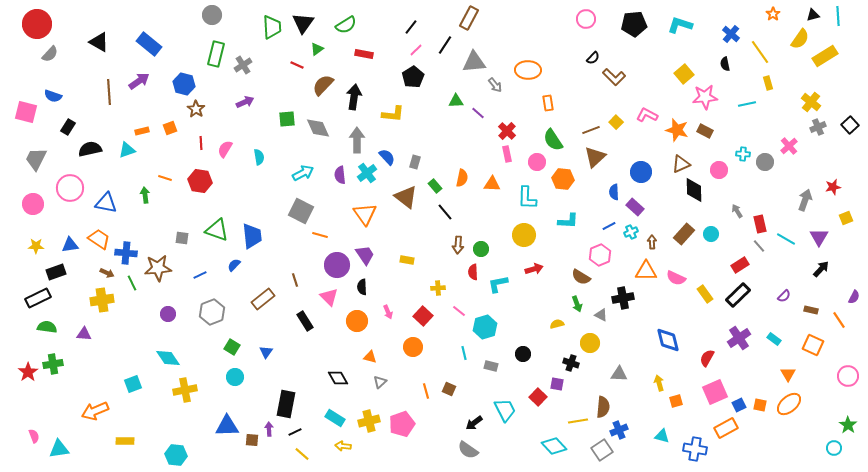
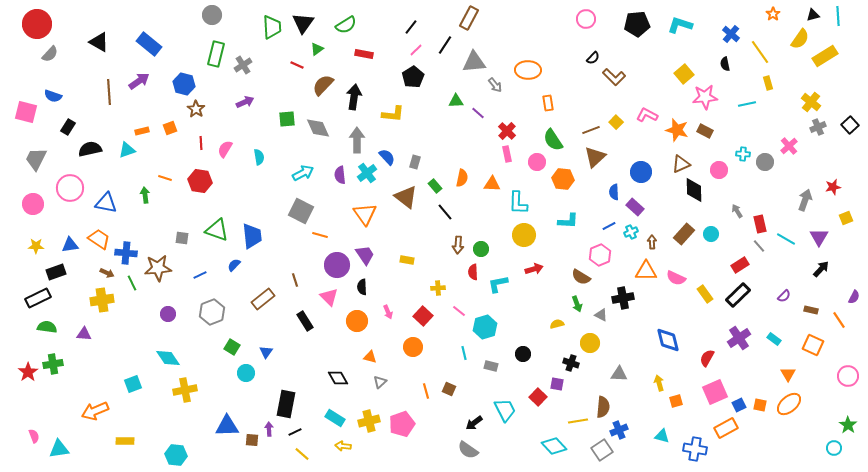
black pentagon at (634, 24): moved 3 px right
cyan L-shape at (527, 198): moved 9 px left, 5 px down
cyan circle at (235, 377): moved 11 px right, 4 px up
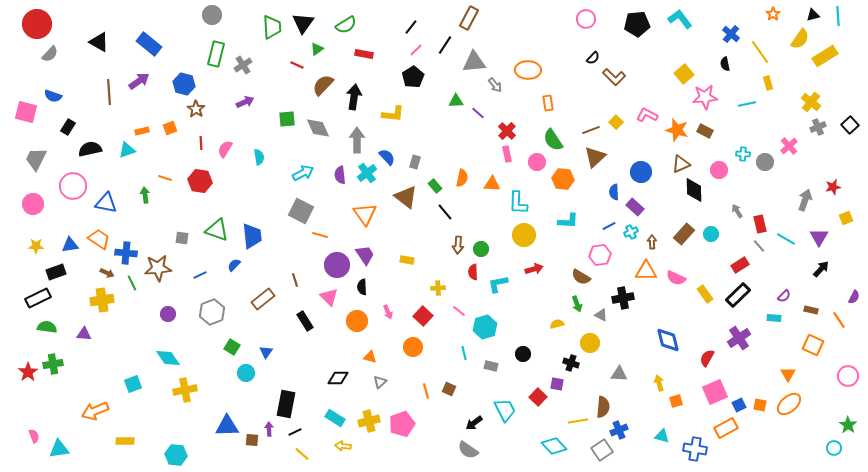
cyan L-shape at (680, 25): moved 6 px up; rotated 35 degrees clockwise
pink circle at (70, 188): moved 3 px right, 2 px up
pink hexagon at (600, 255): rotated 15 degrees clockwise
cyan rectangle at (774, 339): moved 21 px up; rotated 32 degrees counterclockwise
black diamond at (338, 378): rotated 60 degrees counterclockwise
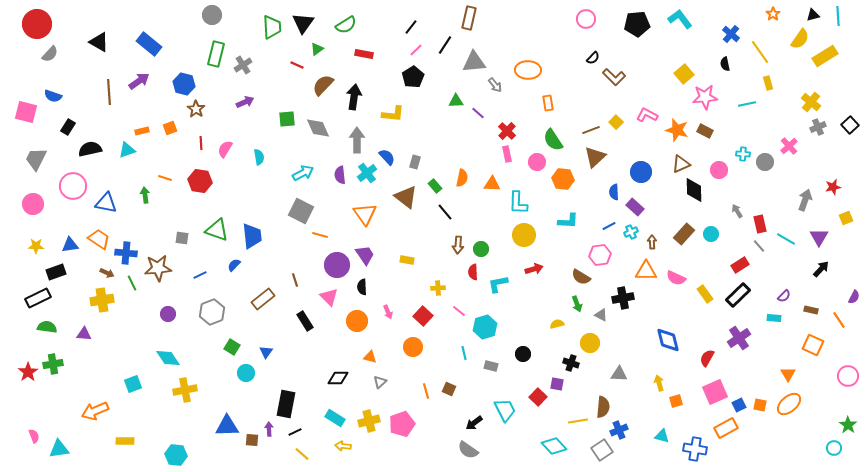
brown rectangle at (469, 18): rotated 15 degrees counterclockwise
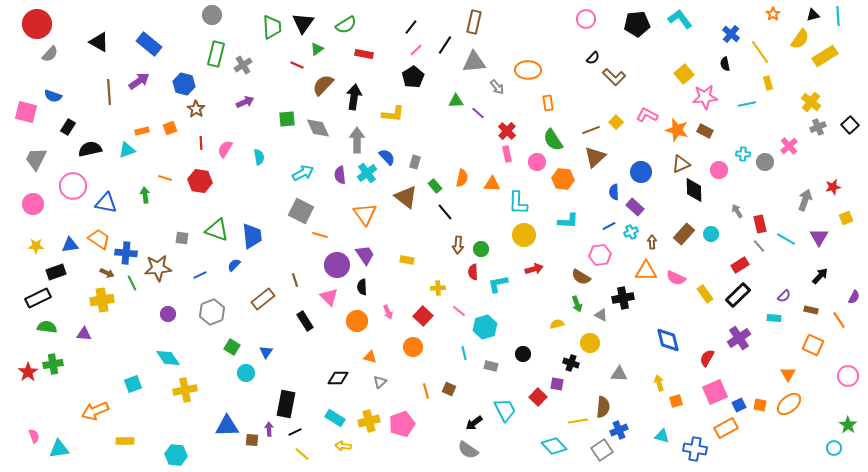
brown rectangle at (469, 18): moved 5 px right, 4 px down
gray arrow at (495, 85): moved 2 px right, 2 px down
black arrow at (821, 269): moved 1 px left, 7 px down
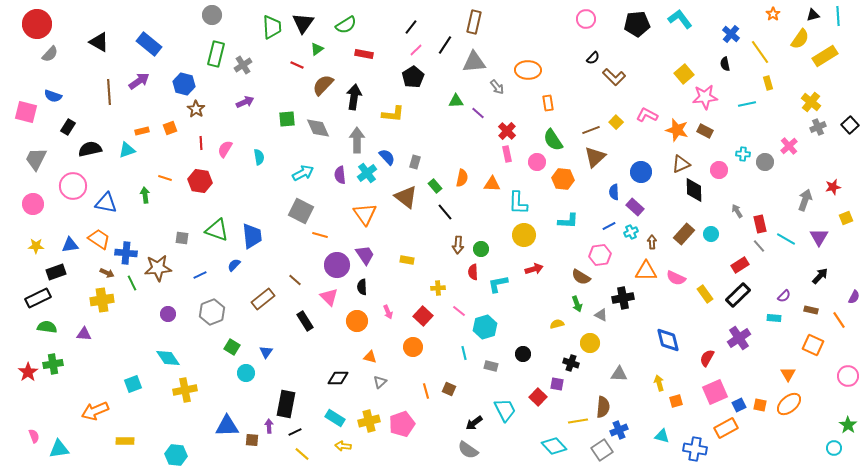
brown line at (295, 280): rotated 32 degrees counterclockwise
purple arrow at (269, 429): moved 3 px up
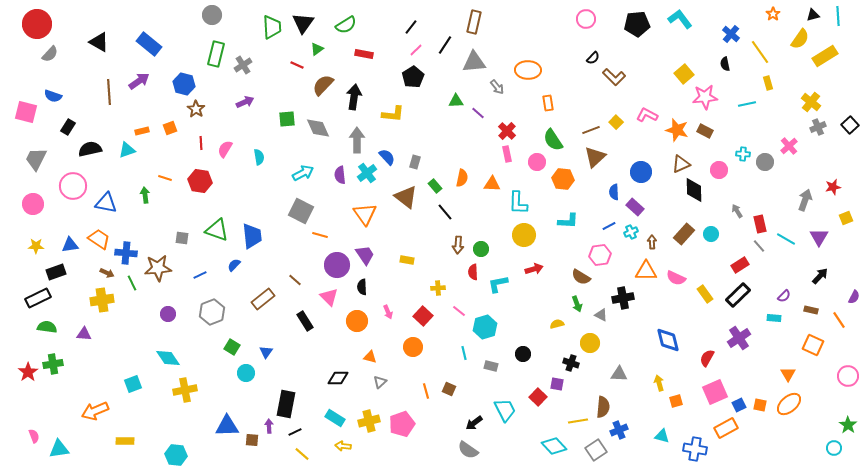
gray square at (602, 450): moved 6 px left
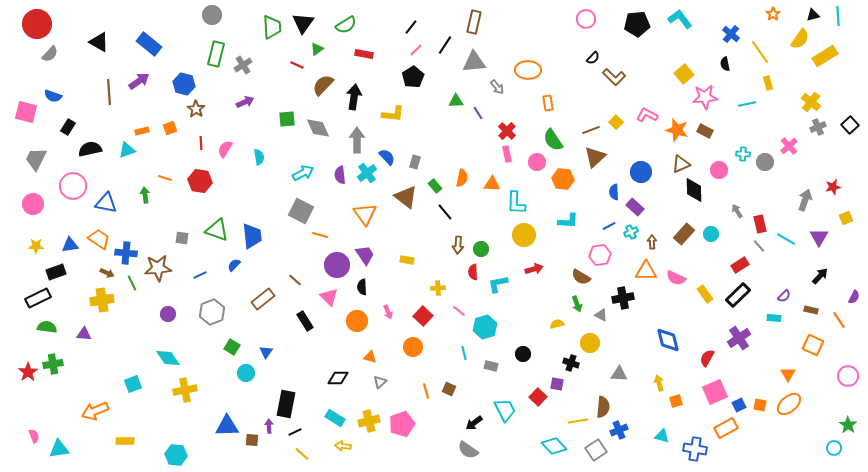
purple line at (478, 113): rotated 16 degrees clockwise
cyan L-shape at (518, 203): moved 2 px left
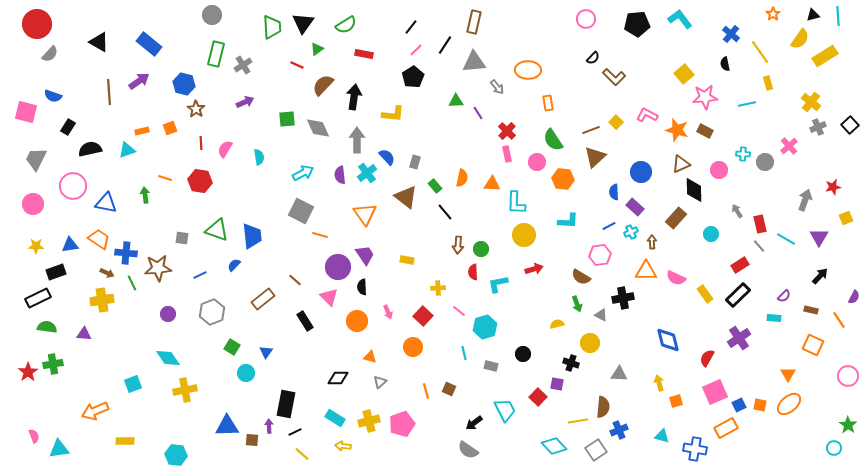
brown rectangle at (684, 234): moved 8 px left, 16 px up
purple circle at (337, 265): moved 1 px right, 2 px down
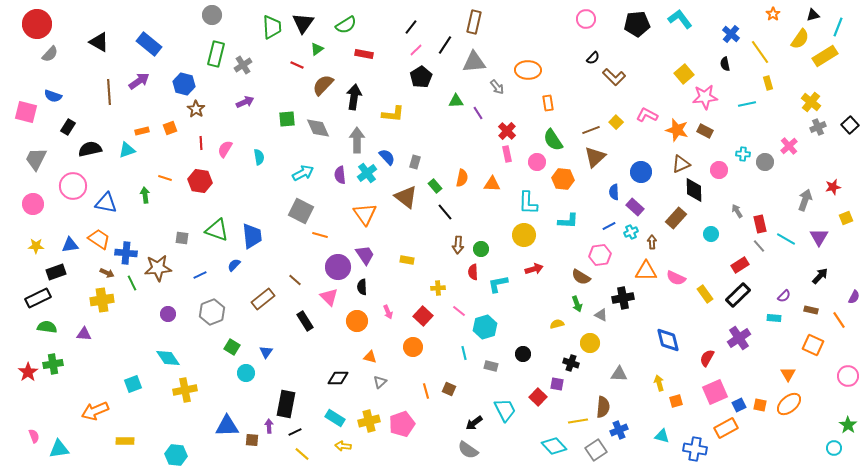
cyan line at (838, 16): moved 11 px down; rotated 24 degrees clockwise
black pentagon at (413, 77): moved 8 px right
cyan L-shape at (516, 203): moved 12 px right
